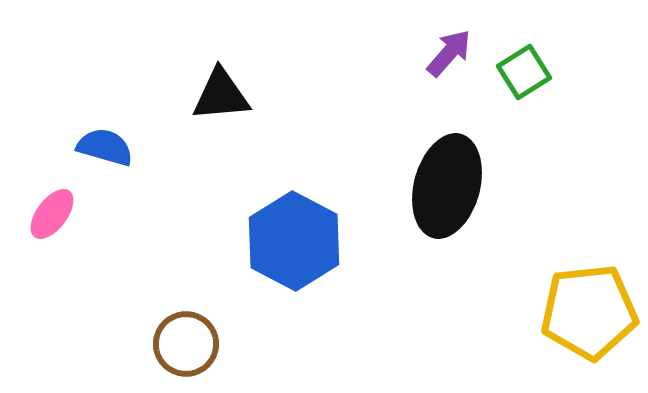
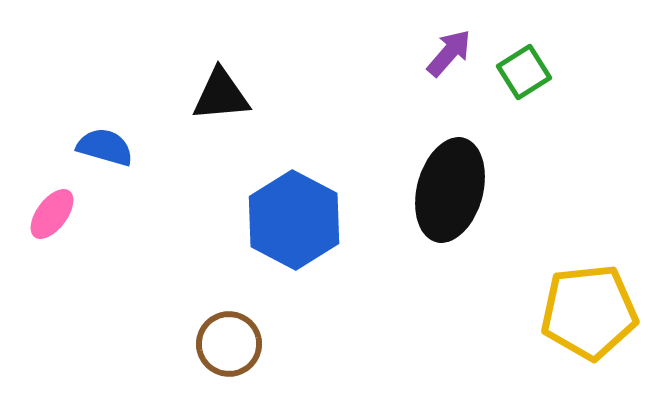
black ellipse: moved 3 px right, 4 px down
blue hexagon: moved 21 px up
brown circle: moved 43 px right
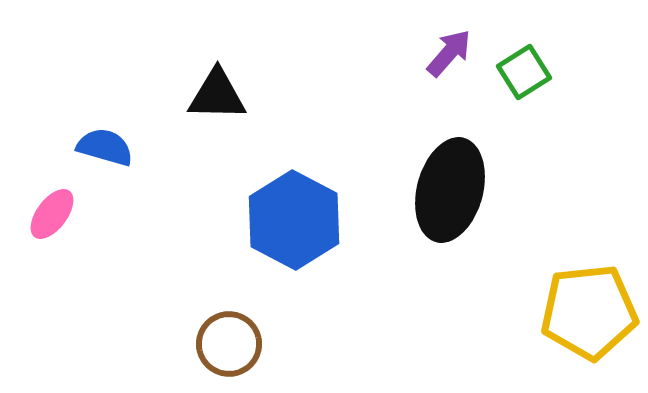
black triangle: moved 4 px left; rotated 6 degrees clockwise
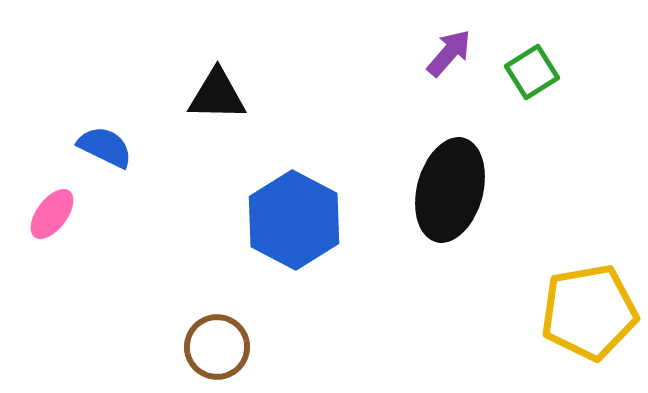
green square: moved 8 px right
blue semicircle: rotated 10 degrees clockwise
yellow pentagon: rotated 4 degrees counterclockwise
brown circle: moved 12 px left, 3 px down
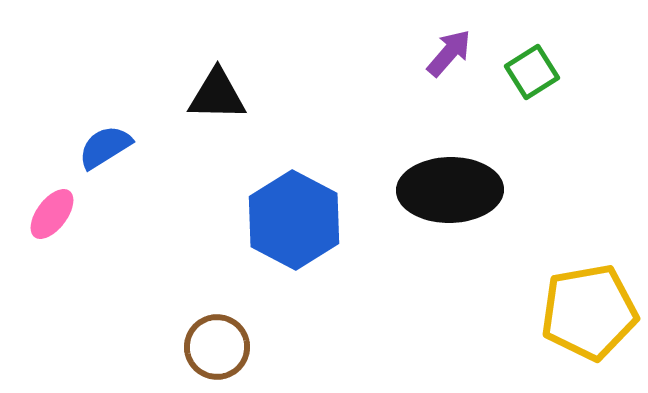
blue semicircle: rotated 58 degrees counterclockwise
black ellipse: rotated 74 degrees clockwise
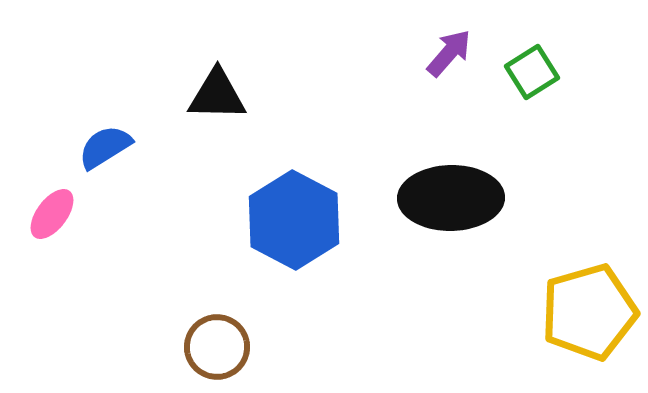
black ellipse: moved 1 px right, 8 px down
yellow pentagon: rotated 6 degrees counterclockwise
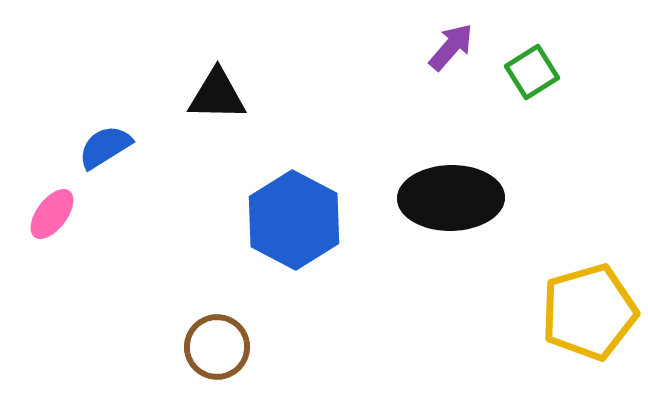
purple arrow: moved 2 px right, 6 px up
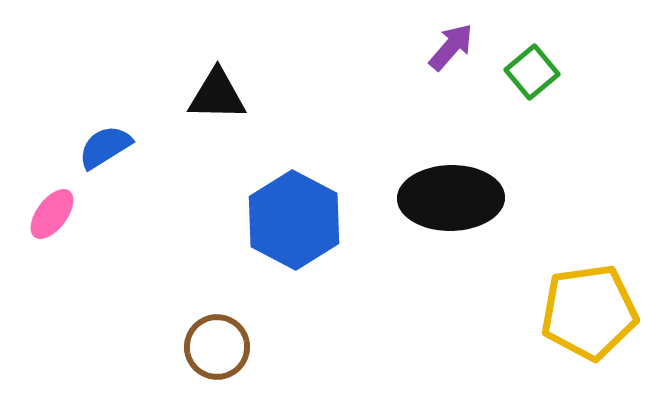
green square: rotated 8 degrees counterclockwise
yellow pentagon: rotated 8 degrees clockwise
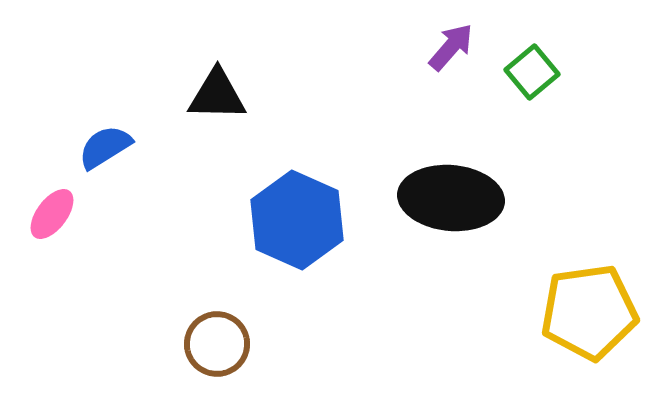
black ellipse: rotated 6 degrees clockwise
blue hexagon: moved 3 px right; rotated 4 degrees counterclockwise
brown circle: moved 3 px up
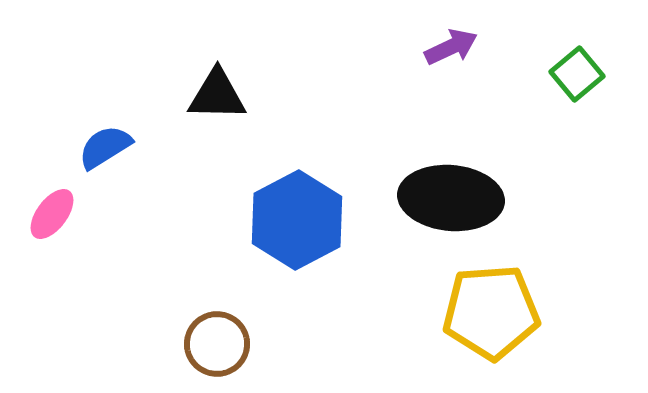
purple arrow: rotated 24 degrees clockwise
green square: moved 45 px right, 2 px down
blue hexagon: rotated 8 degrees clockwise
yellow pentagon: moved 98 px left; rotated 4 degrees clockwise
